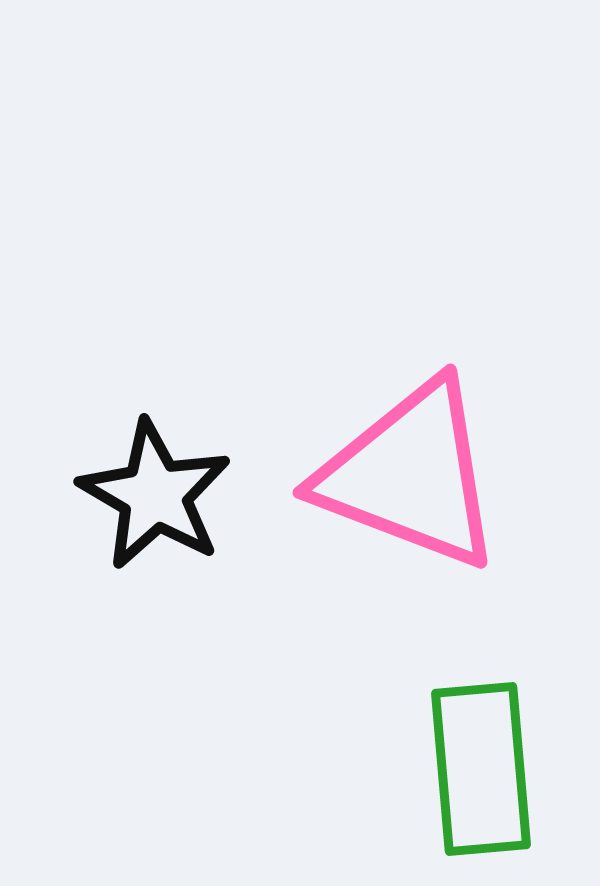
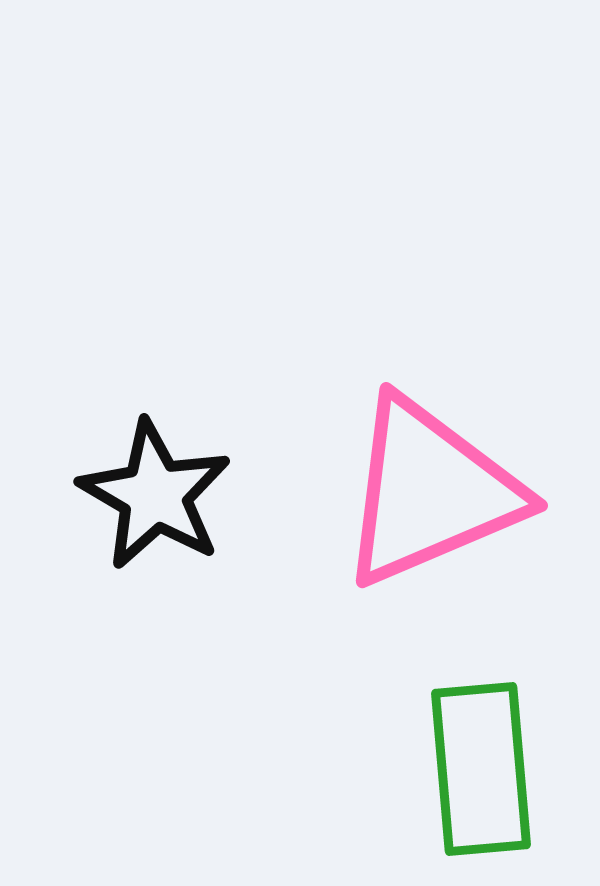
pink triangle: moved 20 px right, 17 px down; rotated 44 degrees counterclockwise
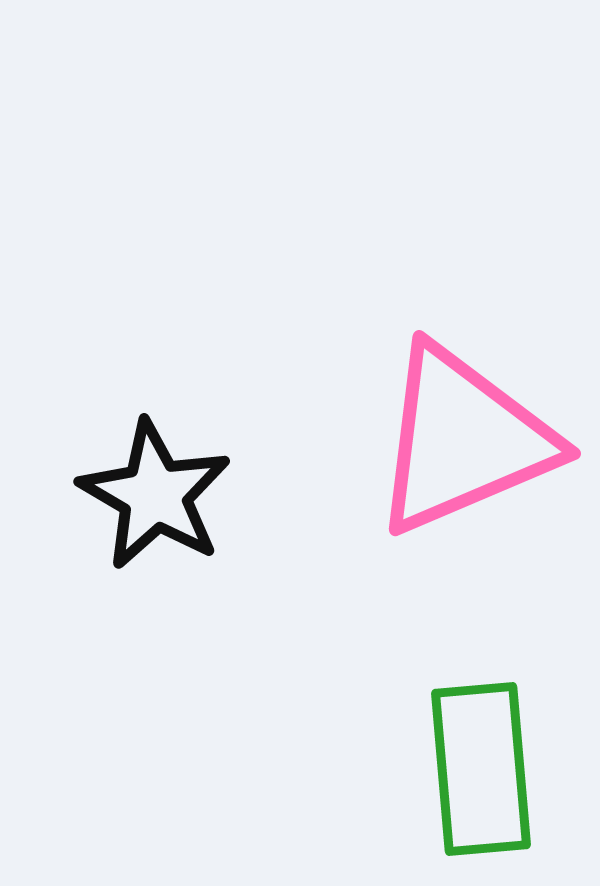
pink triangle: moved 33 px right, 52 px up
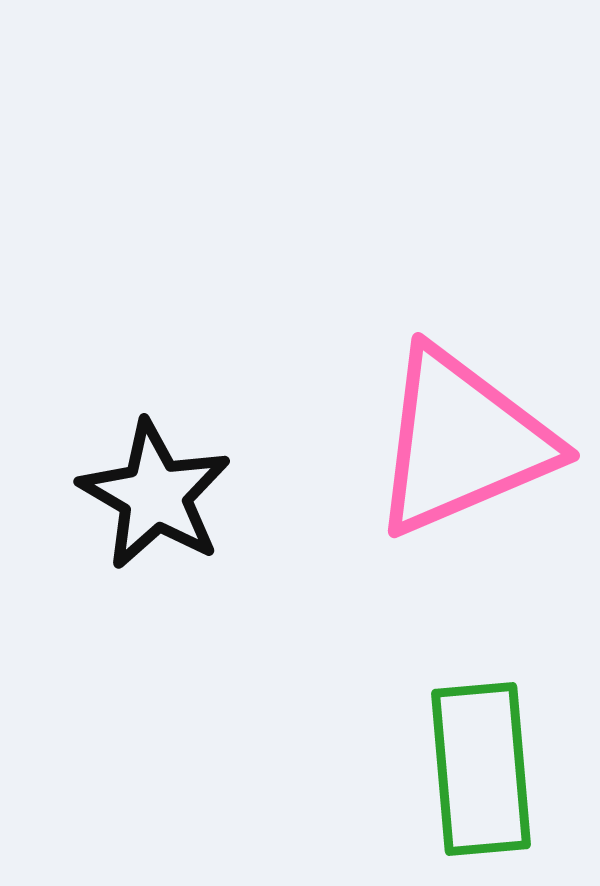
pink triangle: moved 1 px left, 2 px down
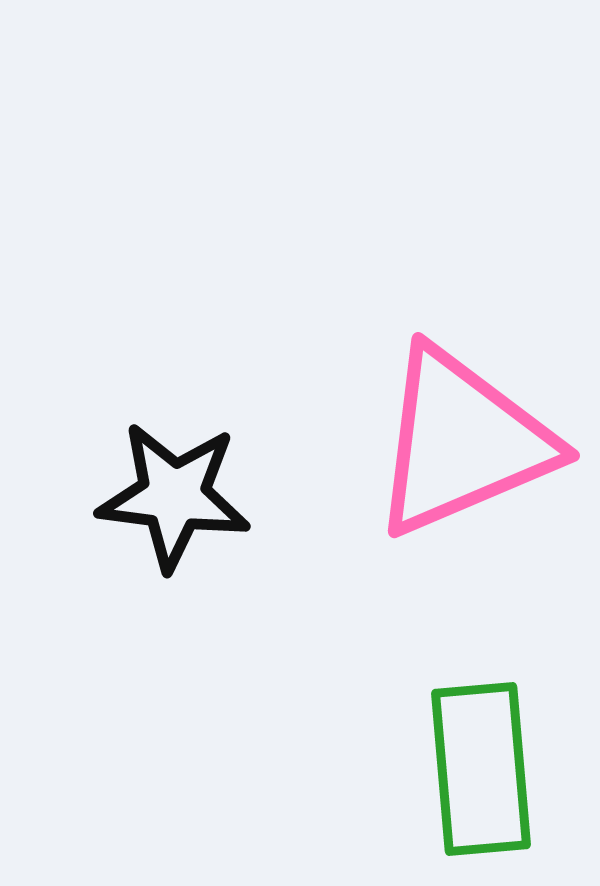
black star: moved 19 px right, 1 px down; rotated 23 degrees counterclockwise
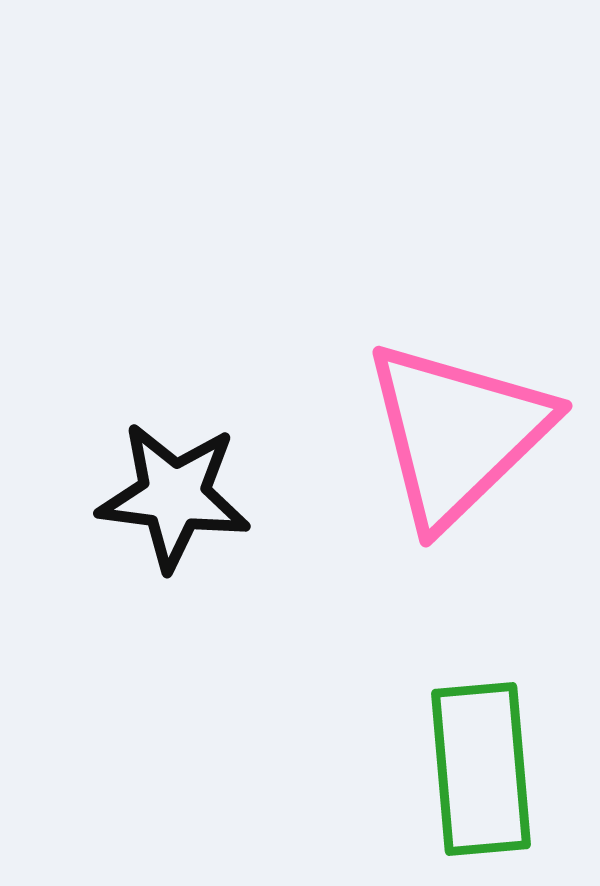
pink triangle: moved 5 px left, 9 px up; rotated 21 degrees counterclockwise
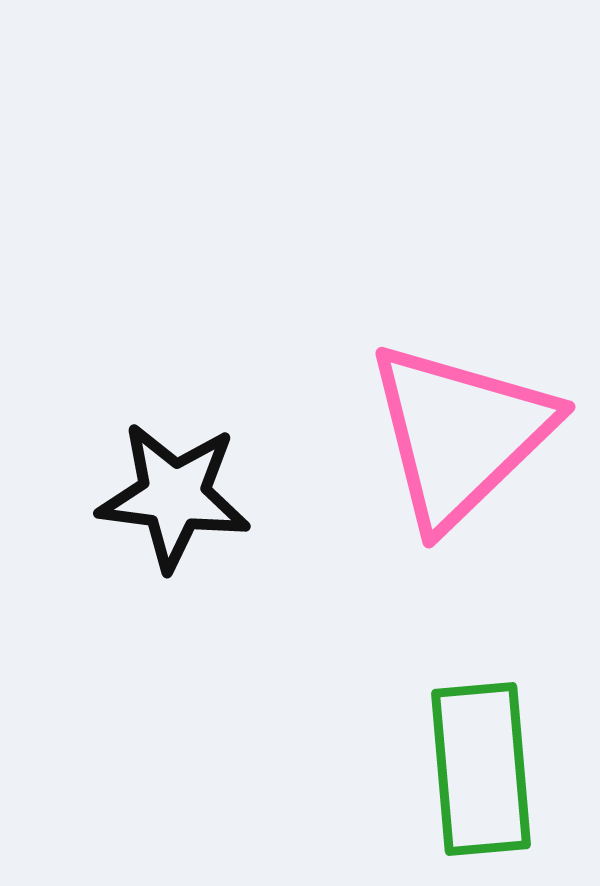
pink triangle: moved 3 px right, 1 px down
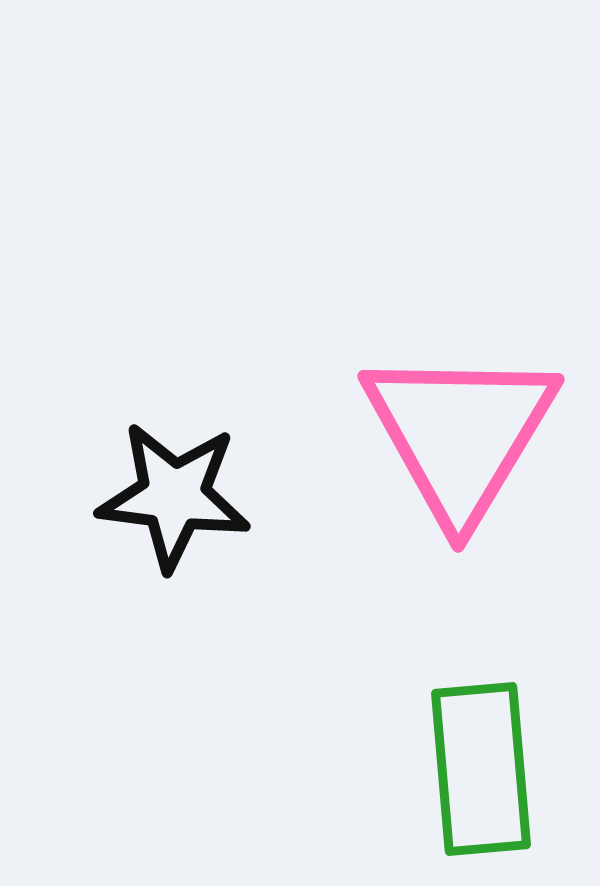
pink triangle: rotated 15 degrees counterclockwise
